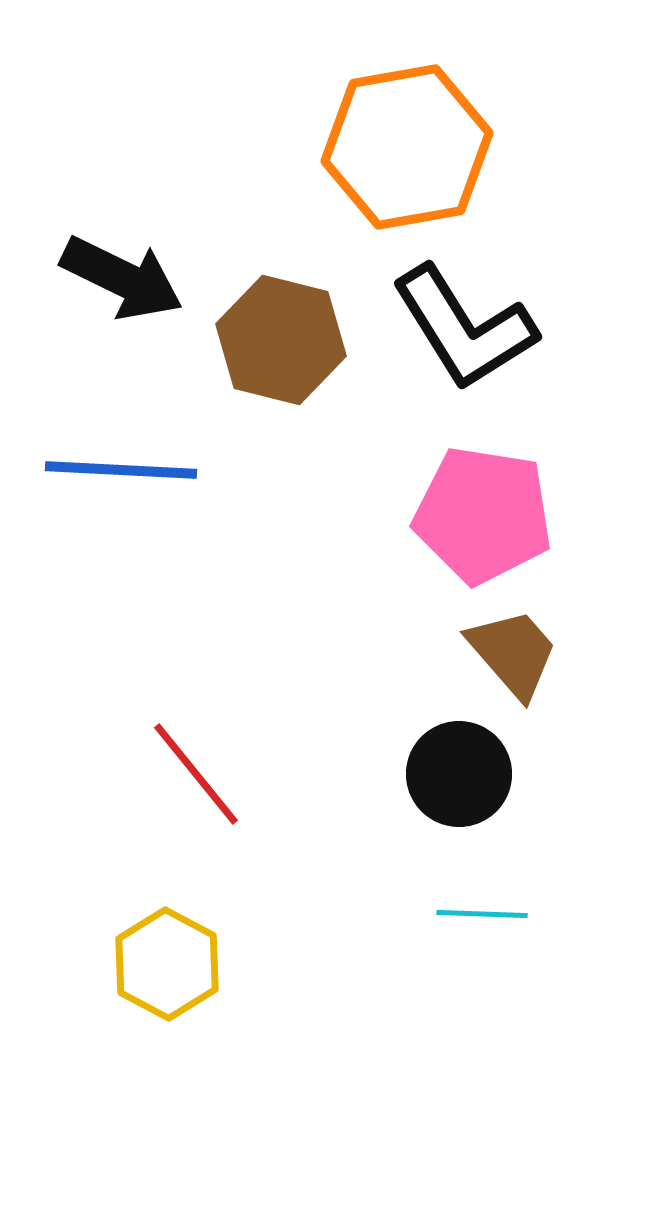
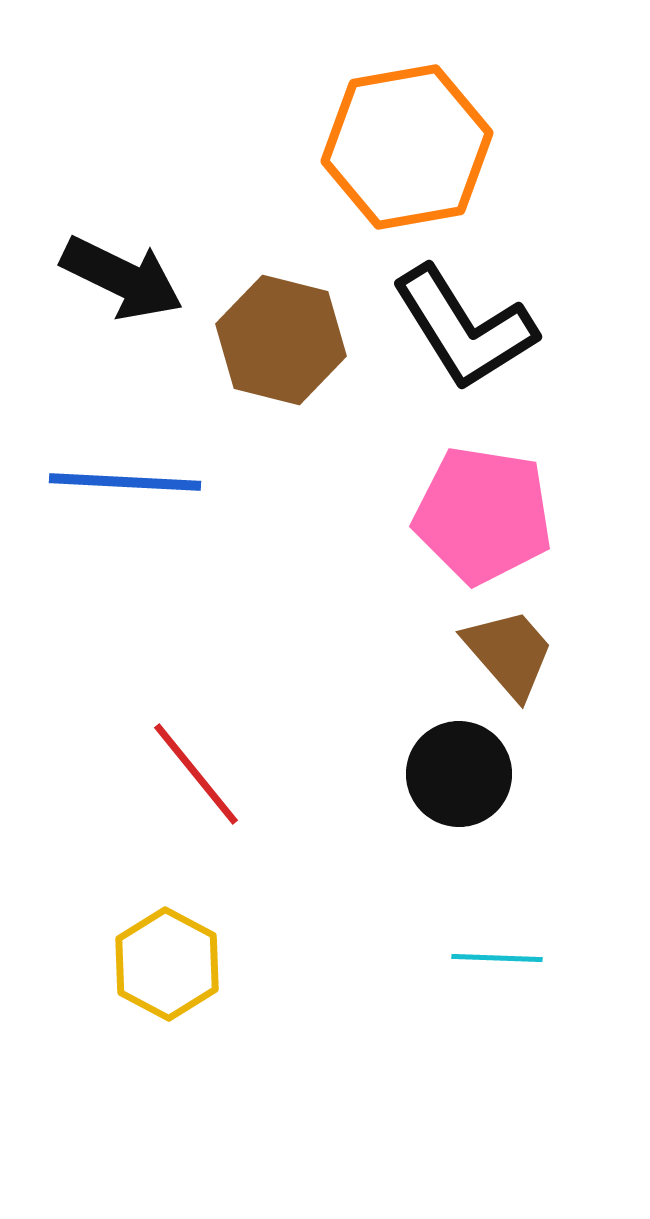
blue line: moved 4 px right, 12 px down
brown trapezoid: moved 4 px left
cyan line: moved 15 px right, 44 px down
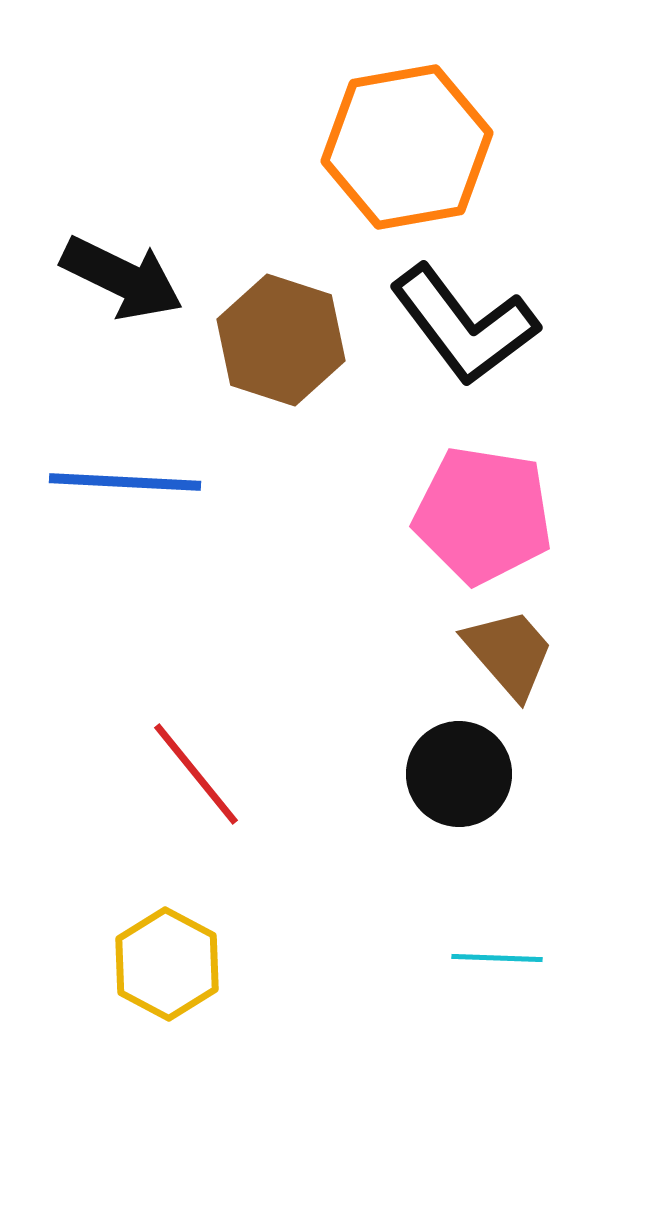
black L-shape: moved 3 px up; rotated 5 degrees counterclockwise
brown hexagon: rotated 4 degrees clockwise
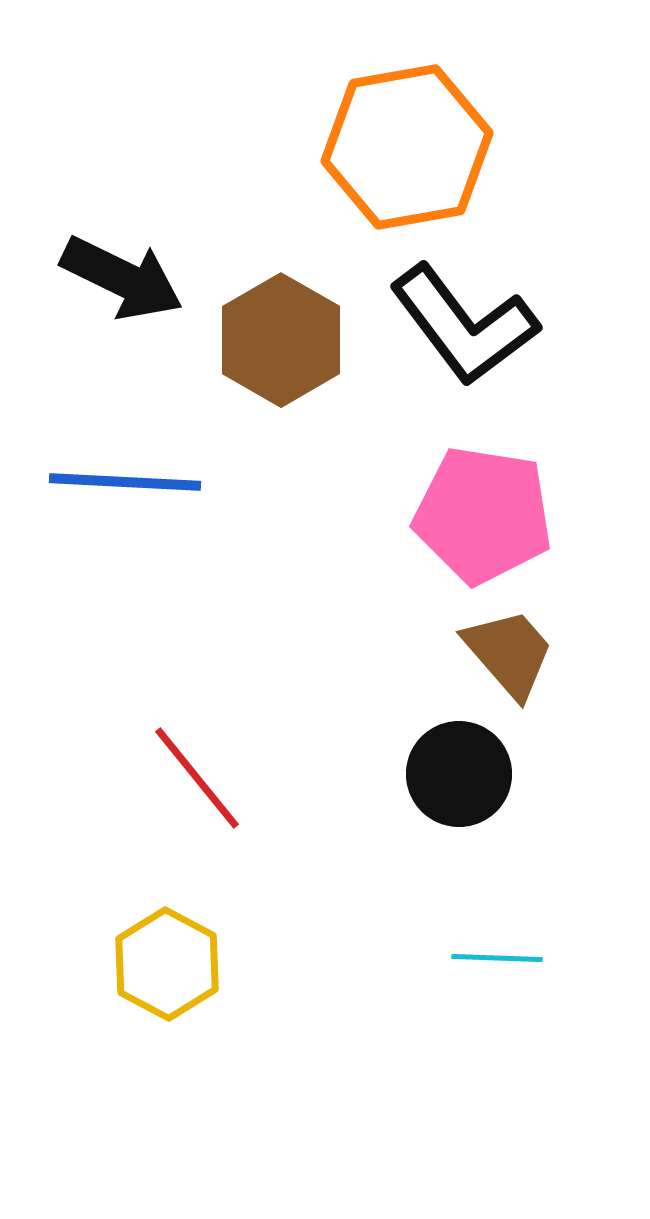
brown hexagon: rotated 12 degrees clockwise
red line: moved 1 px right, 4 px down
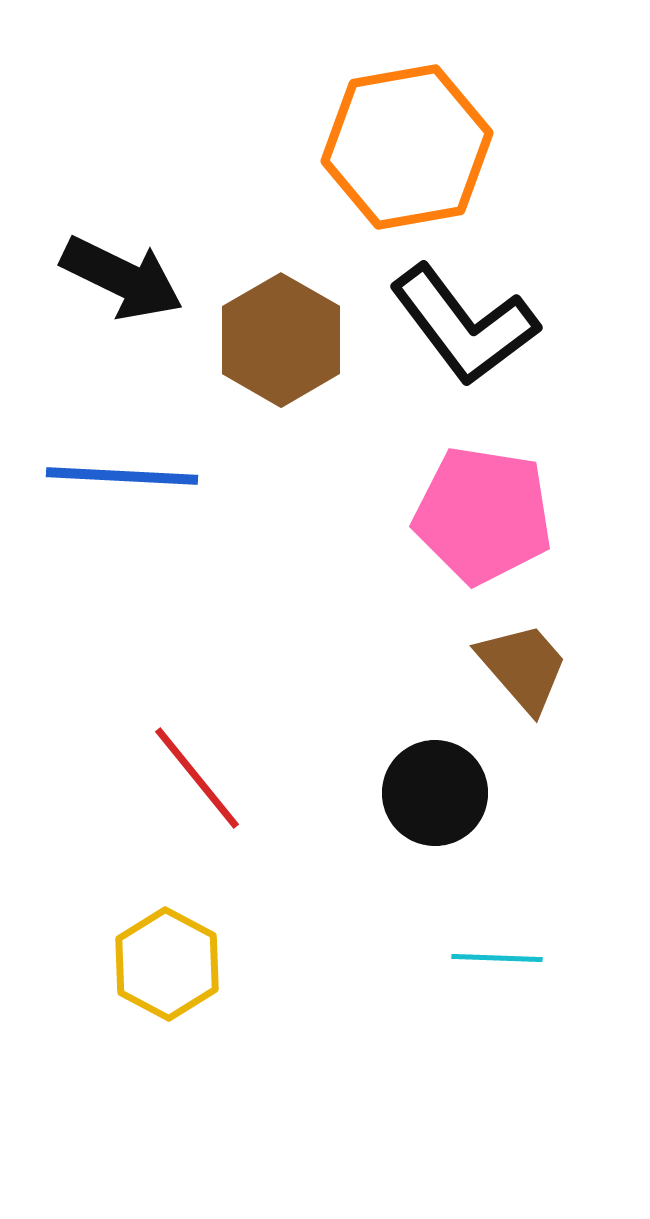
blue line: moved 3 px left, 6 px up
brown trapezoid: moved 14 px right, 14 px down
black circle: moved 24 px left, 19 px down
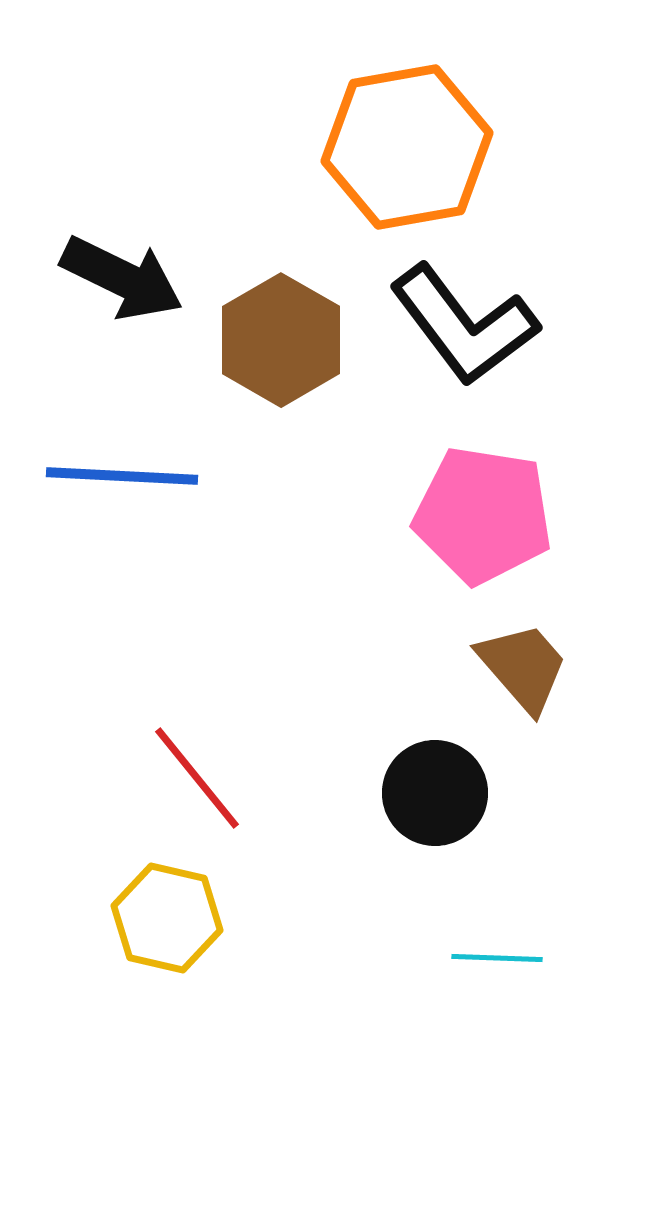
yellow hexagon: moved 46 px up; rotated 15 degrees counterclockwise
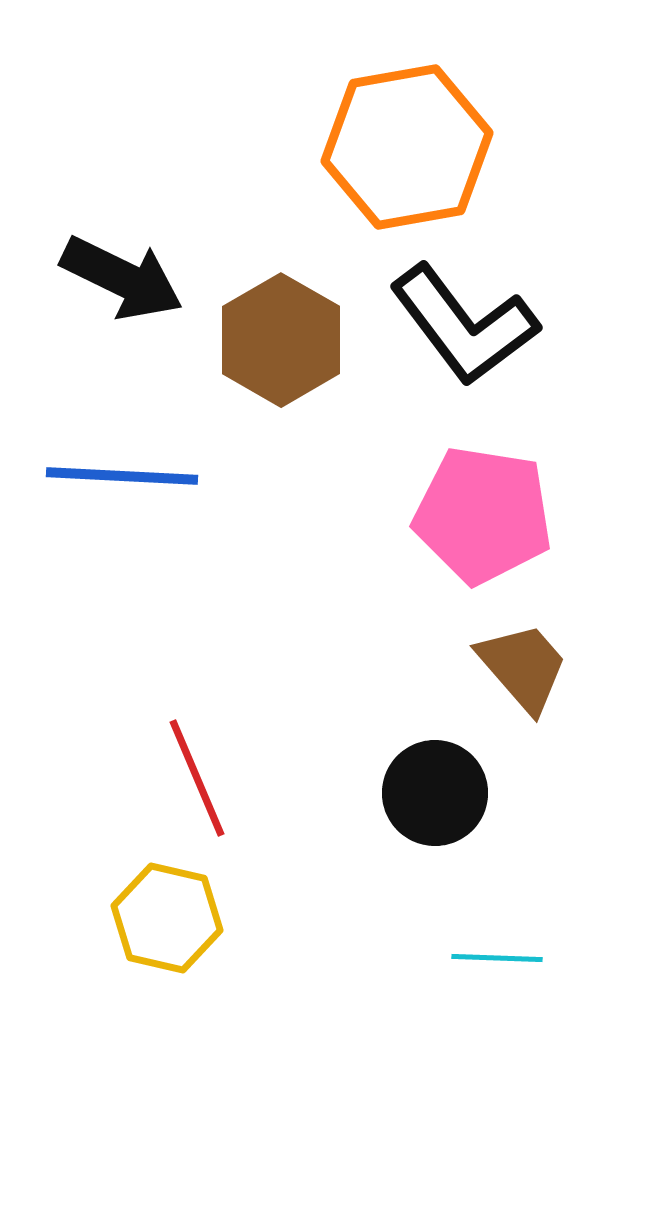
red line: rotated 16 degrees clockwise
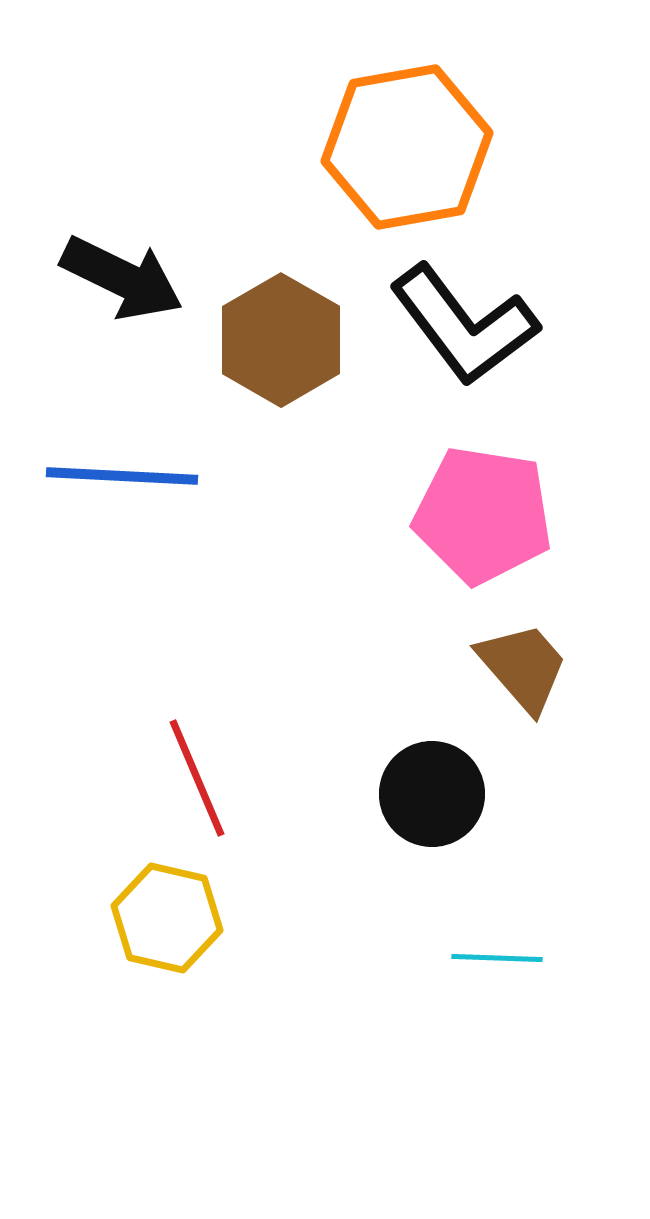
black circle: moved 3 px left, 1 px down
